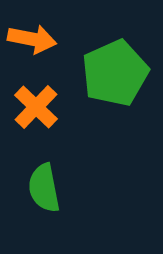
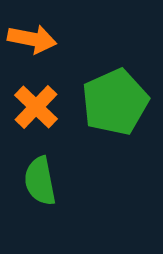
green pentagon: moved 29 px down
green semicircle: moved 4 px left, 7 px up
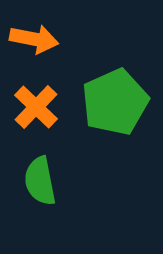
orange arrow: moved 2 px right
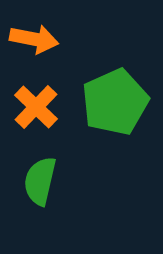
green semicircle: rotated 24 degrees clockwise
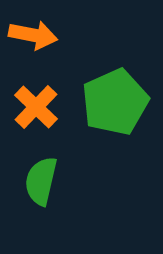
orange arrow: moved 1 px left, 4 px up
green semicircle: moved 1 px right
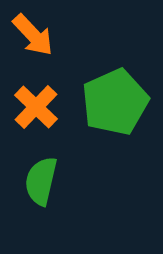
orange arrow: rotated 36 degrees clockwise
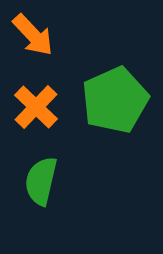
green pentagon: moved 2 px up
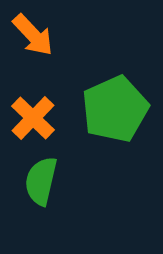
green pentagon: moved 9 px down
orange cross: moved 3 px left, 11 px down
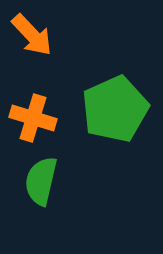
orange arrow: moved 1 px left
orange cross: rotated 27 degrees counterclockwise
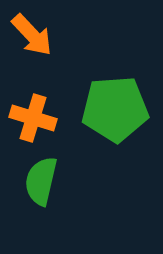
green pentagon: rotated 20 degrees clockwise
